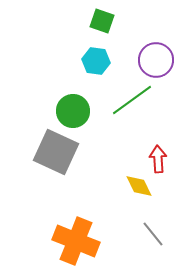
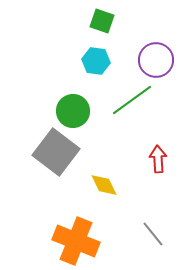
gray square: rotated 12 degrees clockwise
yellow diamond: moved 35 px left, 1 px up
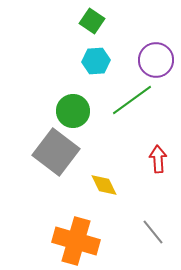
green square: moved 10 px left; rotated 15 degrees clockwise
cyan hexagon: rotated 12 degrees counterclockwise
gray line: moved 2 px up
orange cross: rotated 6 degrees counterclockwise
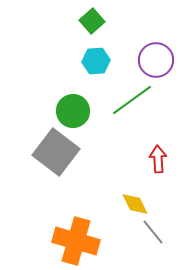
green square: rotated 15 degrees clockwise
yellow diamond: moved 31 px right, 19 px down
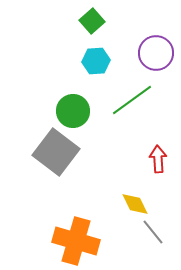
purple circle: moved 7 px up
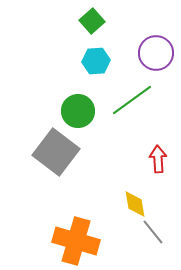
green circle: moved 5 px right
yellow diamond: rotated 16 degrees clockwise
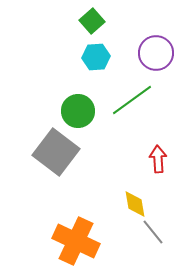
cyan hexagon: moved 4 px up
orange cross: rotated 9 degrees clockwise
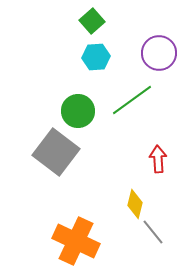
purple circle: moved 3 px right
yellow diamond: rotated 24 degrees clockwise
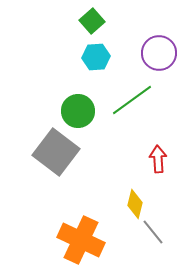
orange cross: moved 5 px right, 1 px up
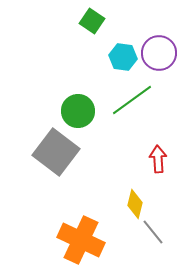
green square: rotated 15 degrees counterclockwise
cyan hexagon: moved 27 px right; rotated 12 degrees clockwise
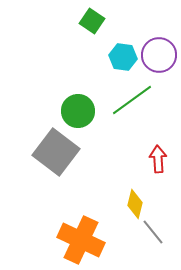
purple circle: moved 2 px down
